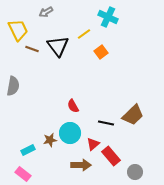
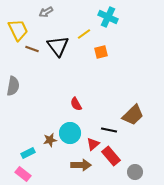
orange square: rotated 24 degrees clockwise
red semicircle: moved 3 px right, 2 px up
black line: moved 3 px right, 7 px down
cyan rectangle: moved 3 px down
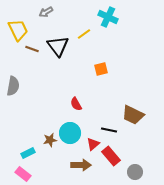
orange square: moved 17 px down
brown trapezoid: rotated 70 degrees clockwise
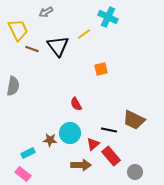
brown trapezoid: moved 1 px right, 5 px down
brown star: rotated 16 degrees clockwise
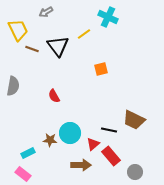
red semicircle: moved 22 px left, 8 px up
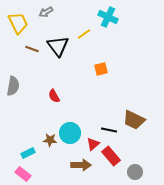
yellow trapezoid: moved 7 px up
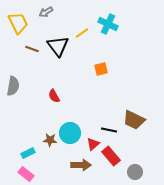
cyan cross: moved 7 px down
yellow line: moved 2 px left, 1 px up
pink rectangle: moved 3 px right
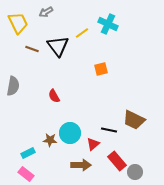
red rectangle: moved 6 px right, 5 px down
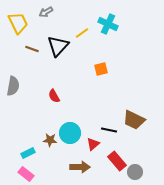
black triangle: rotated 20 degrees clockwise
brown arrow: moved 1 px left, 2 px down
